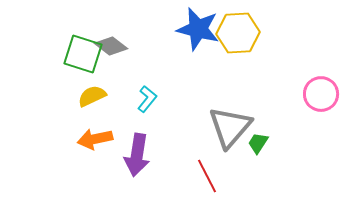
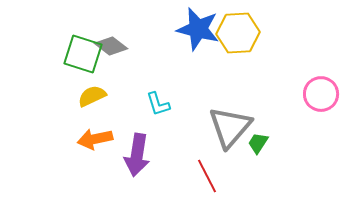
cyan L-shape: moved 11 px right, 5 px down; rotated 124 degrees clockwise
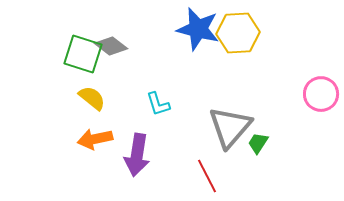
yellow semicircle: moved 2 px down; rotated 64 degrees clockwise
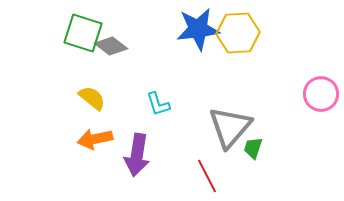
blue star: rotated 21 degrees counterclockwise
green square: moved 21 px up
green trapezoid: moved 5 px left, 5 px down; rotated 15 degrees counterclockwise
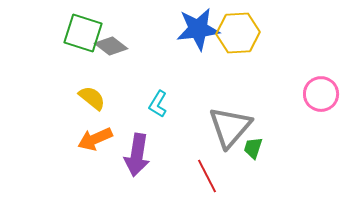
cyan L-shape: rotated 48 degrees clockwise
orange arrow: rotated 12 degrees counterclockwise
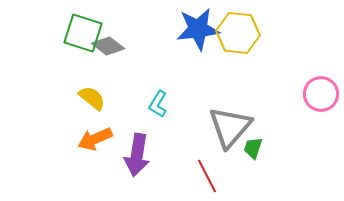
yellow hexagon: rotated 9 degrees clockwise
gray diamond: moved 3 px left
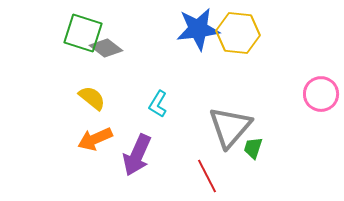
gray diamond: moved 2 px left, 2 px down
purple arrow: rotated 15 degrees clockwise
